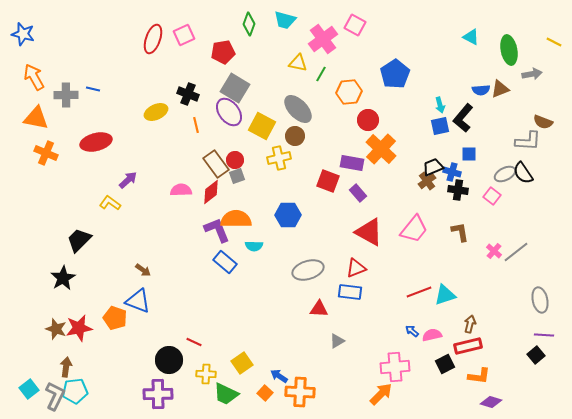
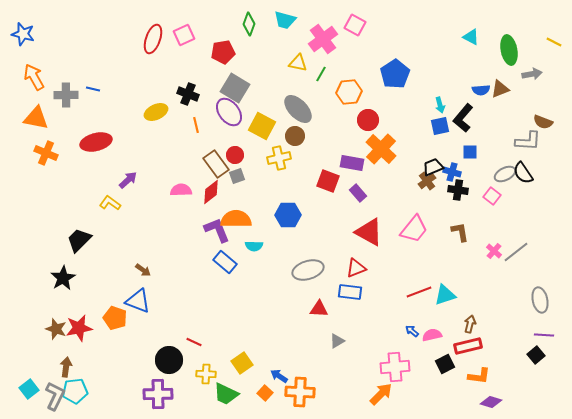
blue square at (469, 154): moved 1 px right, 2 px up
red circle at (235, 160): moved 5 px up
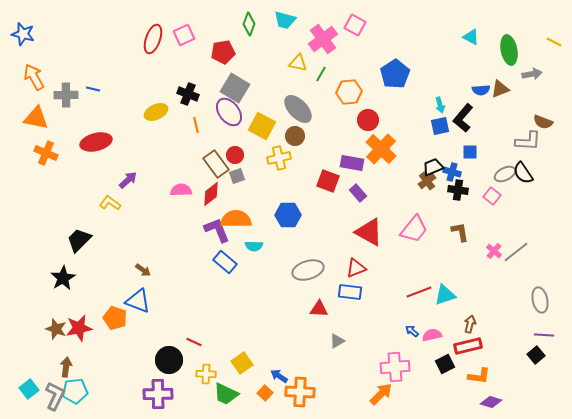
red diamond at (211, 192): moved 2 px down
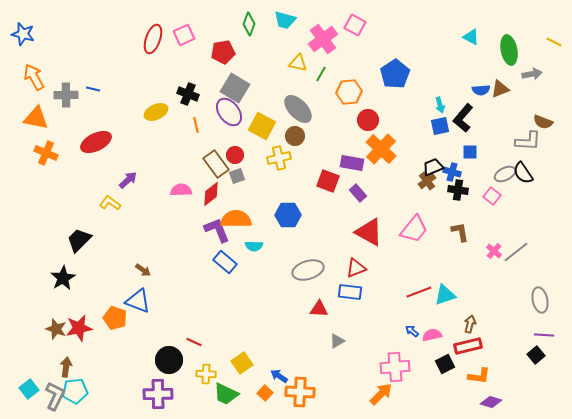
red ellipse at (96, 142): rotated 12 degrees counterclockwise
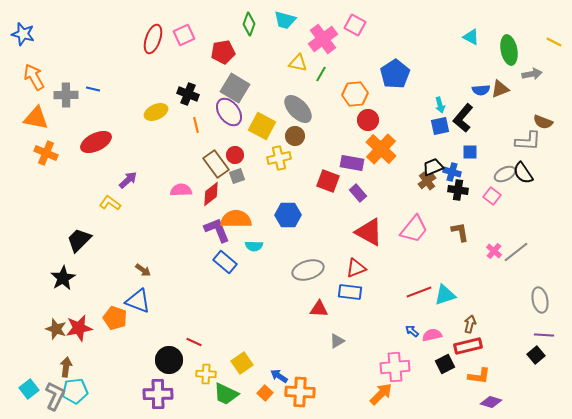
orange hexagon at (349, 92): moved 6 px right, 2 px down
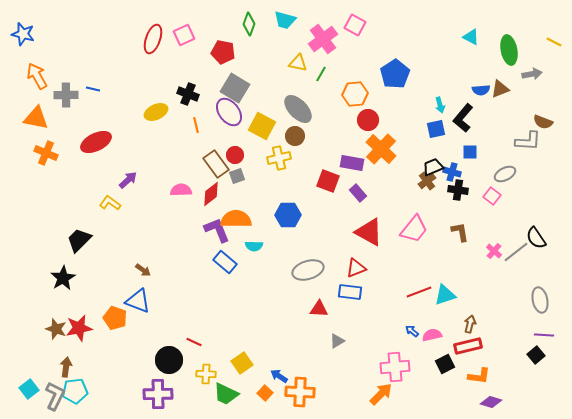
red pentagon at (223, 52): rotated 20 degrees clockwise
orange arrow at (34, 77): moved 3 px right, 1 px up
blue square at (440, 126): moved 4 px left, 3 px down
black semicircle at (523, 173): moved 13 px right, 65 px down
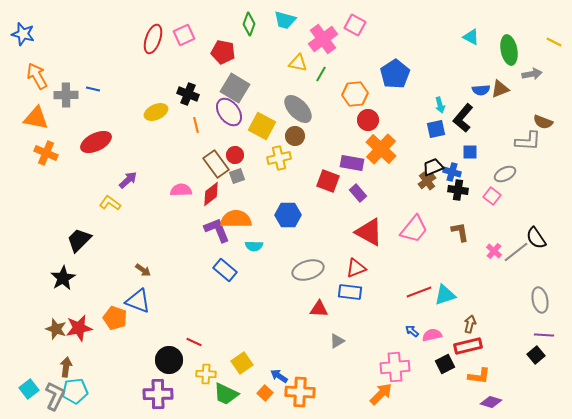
blue rectangle at (225, 262): moved 8 px down
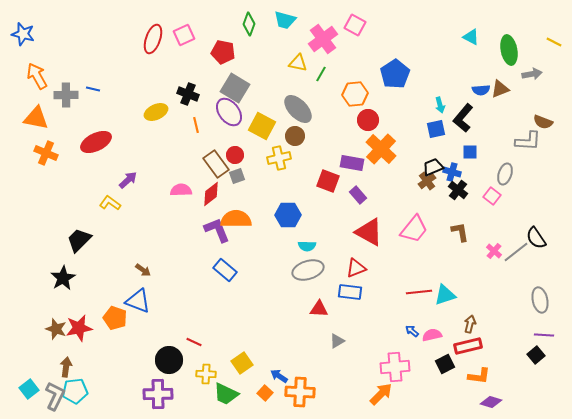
gray ellipse at (505, 174): rotated 45 degrees counterclockwise
black cross at (458, 190): rotated 30 degrees clockwise
purple rectangle at (358, 193): moved 2 px down
cyan semicircle at (254, 246): moved 53 px right
red line at (419, 292): rotated 15 degrees clockwise
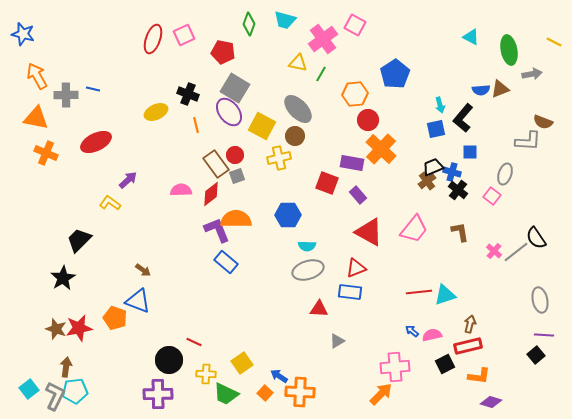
red square at (328, 181): moved 1 px left, 2 px down
blue rectangle at (225, 270): moved 1 px right, 8 px up
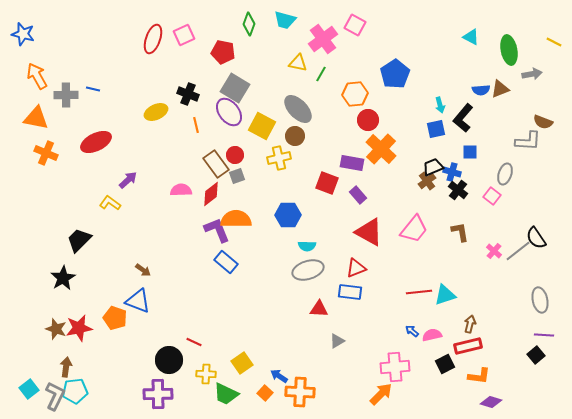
gray line at (516, 252): moved 2 px right, 1 px up
